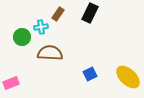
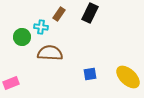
brown rectangle: moved 1 px right
cyan cross: rotated 16 degrees clockwise
blue square: rotated 16 degrees clockwise
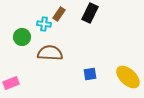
cyan cross: moved 3 px right, 3 px up
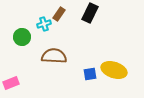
cyan cross: rotated 24 degrees counterclockwise
brown semicircle: moved 4 px right, 3 px down
yellow ellipse: moved 14 px left, 7 px up; rotated 25 degrees counterclockwise
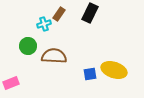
green circle: moved 6 px right, 9 px down
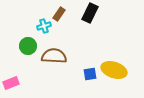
cyan cross: moved 2 px down
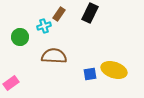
green circle: moved 8 px left, 9 px up
pink rectangle: rotated 14 degrees counterclockwise
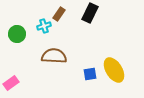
green circle: moved 3 px left, 3 px up
yellow ellipse: rotated 40 degrees clockwise
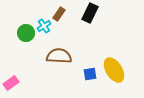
cyan cross: rotated 16 degrees counterclockwise
green circle: moved 9 px right, 1 px up
brown semicircle: moved 5 px right
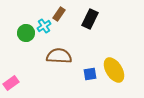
black rectangle: moved 6 px down
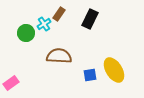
cyan cross: moved 2 px up
blue square: moved 1 px down
